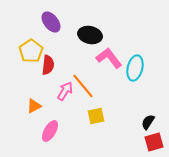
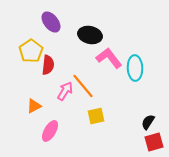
cyan ellipse: rotated 15 degrees counterclockwise
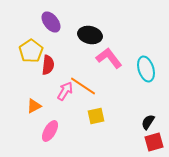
cyan ellipse: moved 11 px right, 1 px down; rotated 15 degrees counterclockwise
orange line: rotated 16 degrees counterclockwise
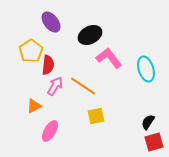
black ellipse: rotated 40 degrees counterclockwise
pink arrow: moved 10 px left, 5 px up
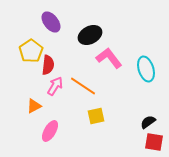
black semicircle: rotated 21 degrees clockwise
red square: rotated 24 degrees clockwise
